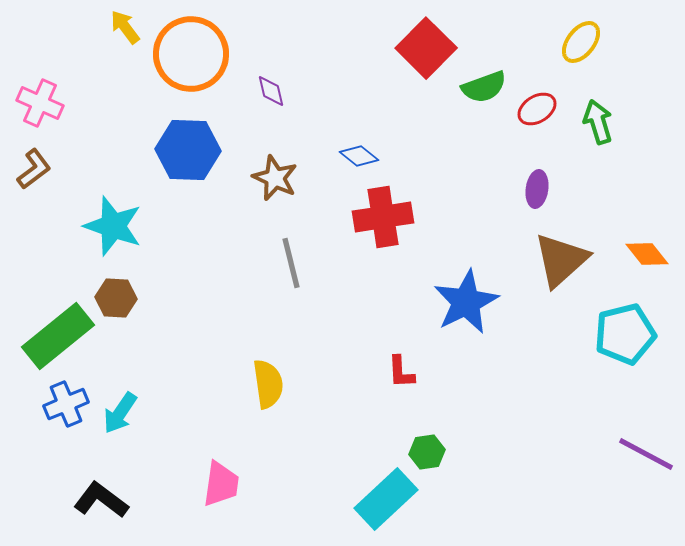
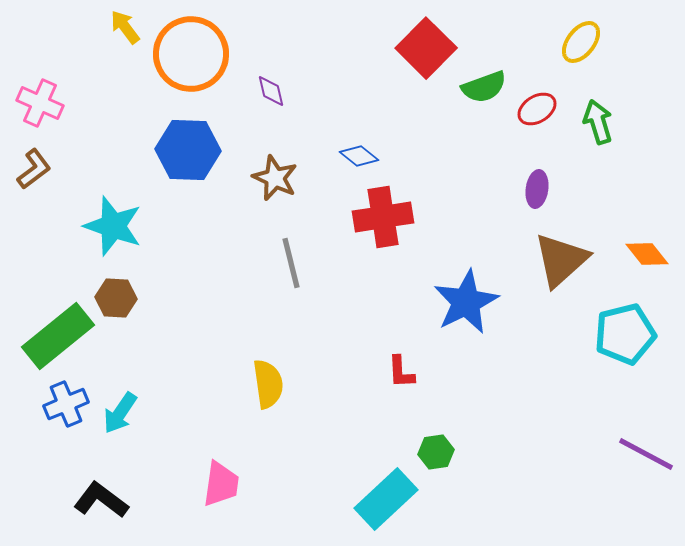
green hexagon: moved 9 px right
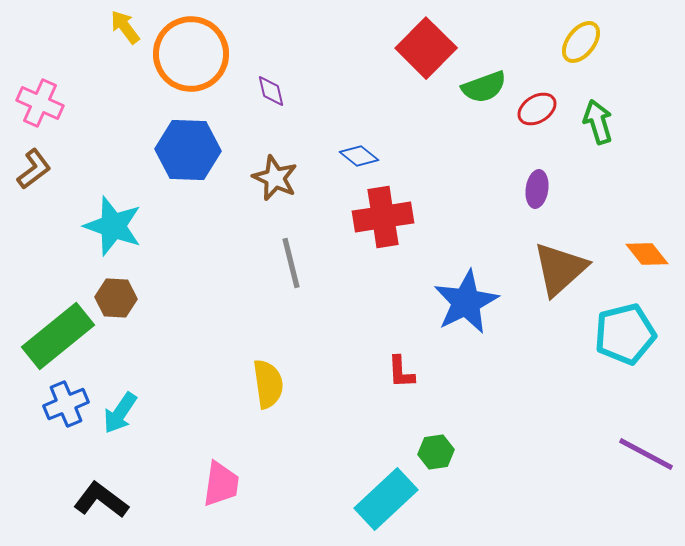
brown triangle: moved 1 px left, 9 px down
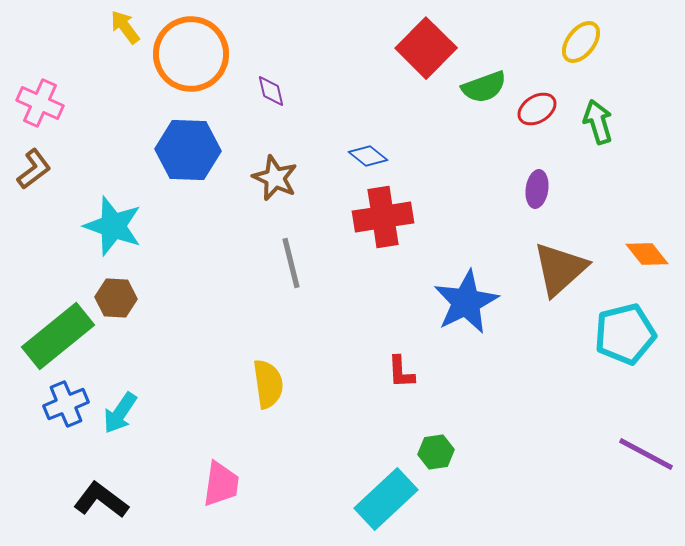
blue diamond: moved 9 px right
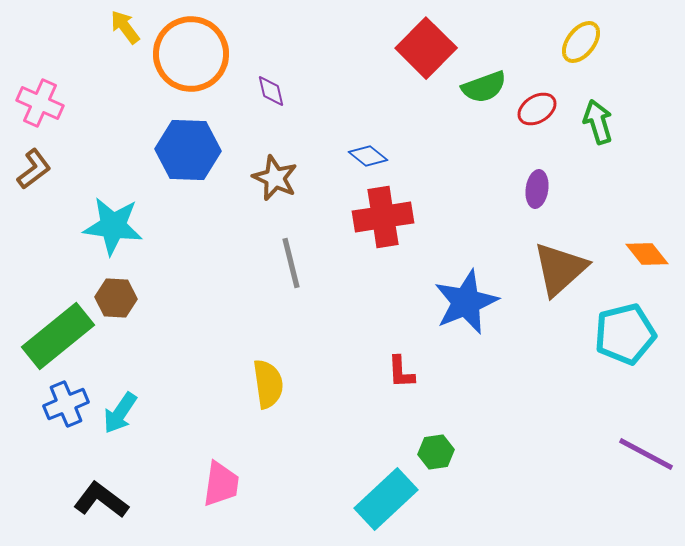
cyan star: rotated 12 degrees counterclockwise
blue star: rotated 4 degrees clockwise
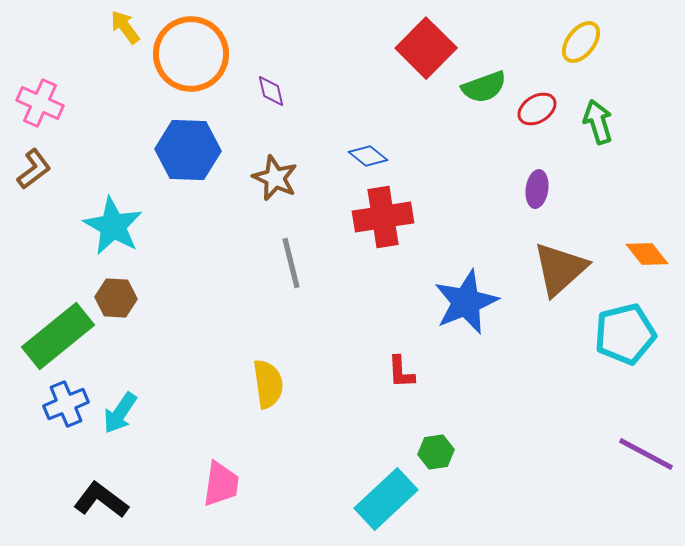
cyan star: rotated 22 degrees clockwise
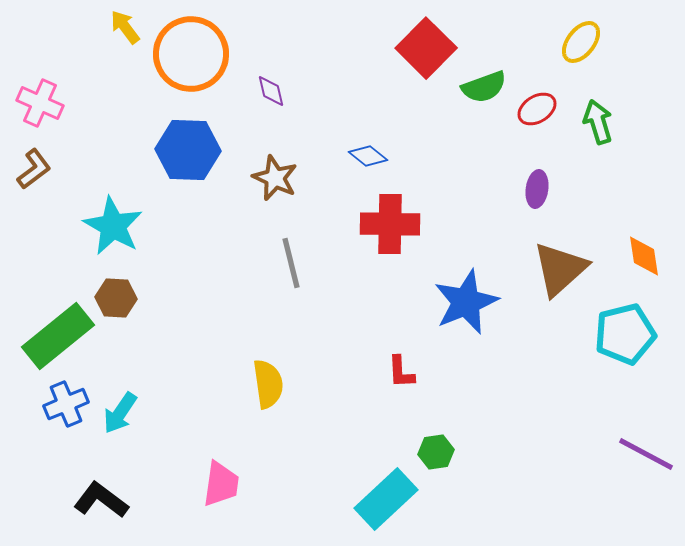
red cross: moved 7 px right, 7 px down; rotated 10 degrees clockwise
orange diamond: moved 3 px left, 2 px down; rotated 30 degrees clockwise
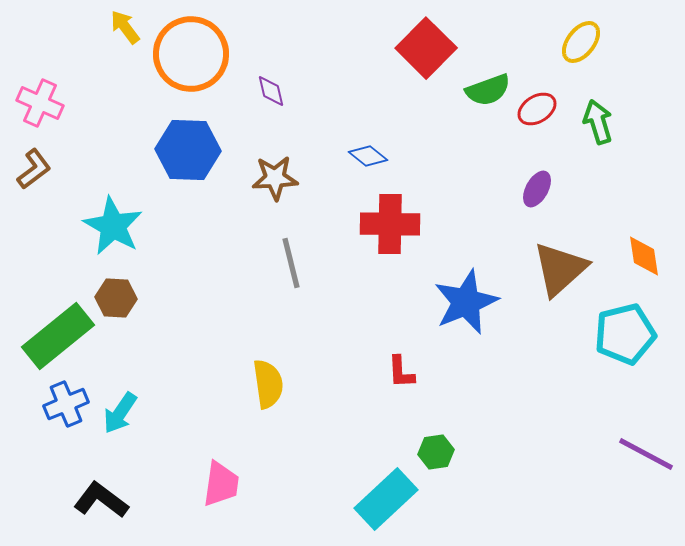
green semicircle: moved 4 px right, 3 px down
brown star: rotated 27 degrees counterclockwise
purple ellipse: rotated 21 degrees clockwise
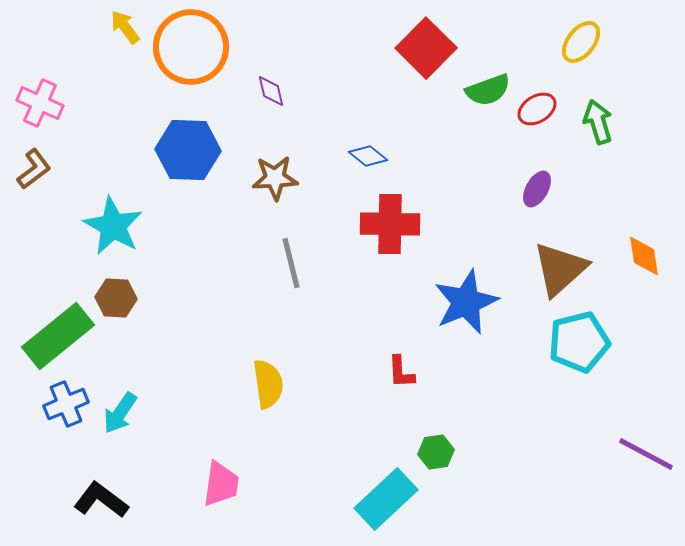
orange circle: moved 7 px up
cyan pentagon: moved 46 px left, 8 px down
